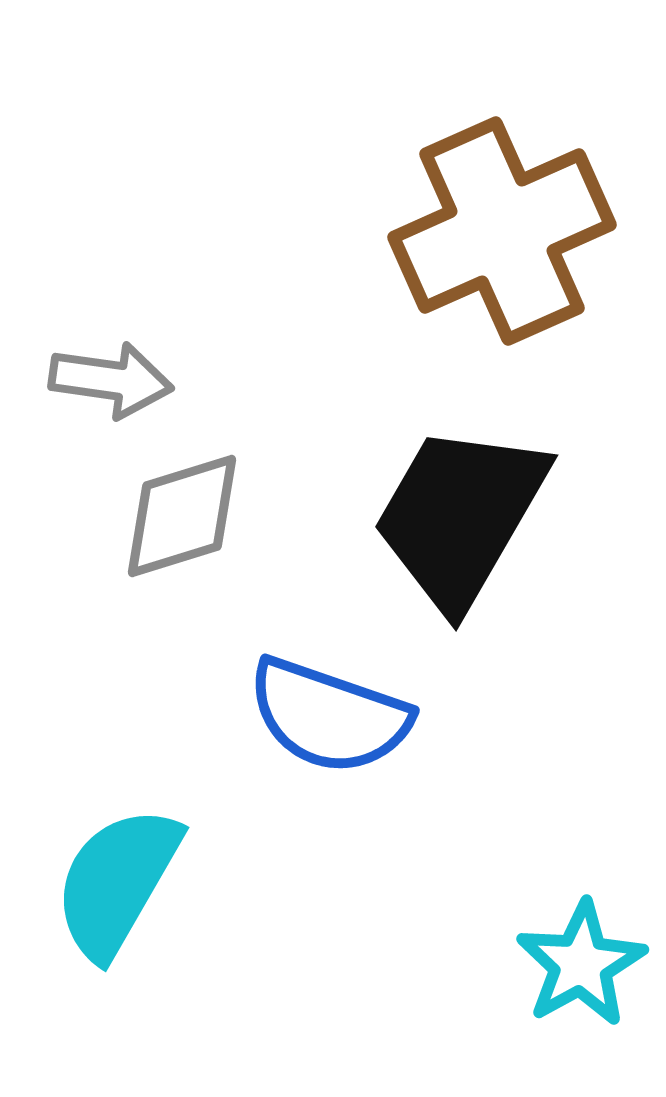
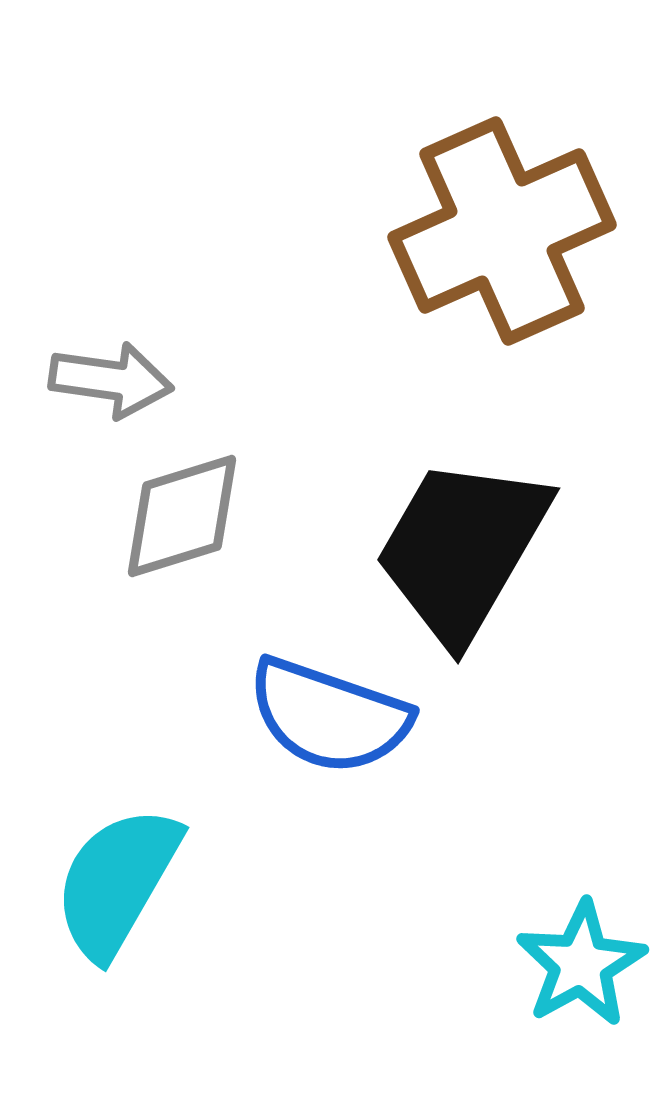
black trapezoid: moved 2 px right, 33 px down
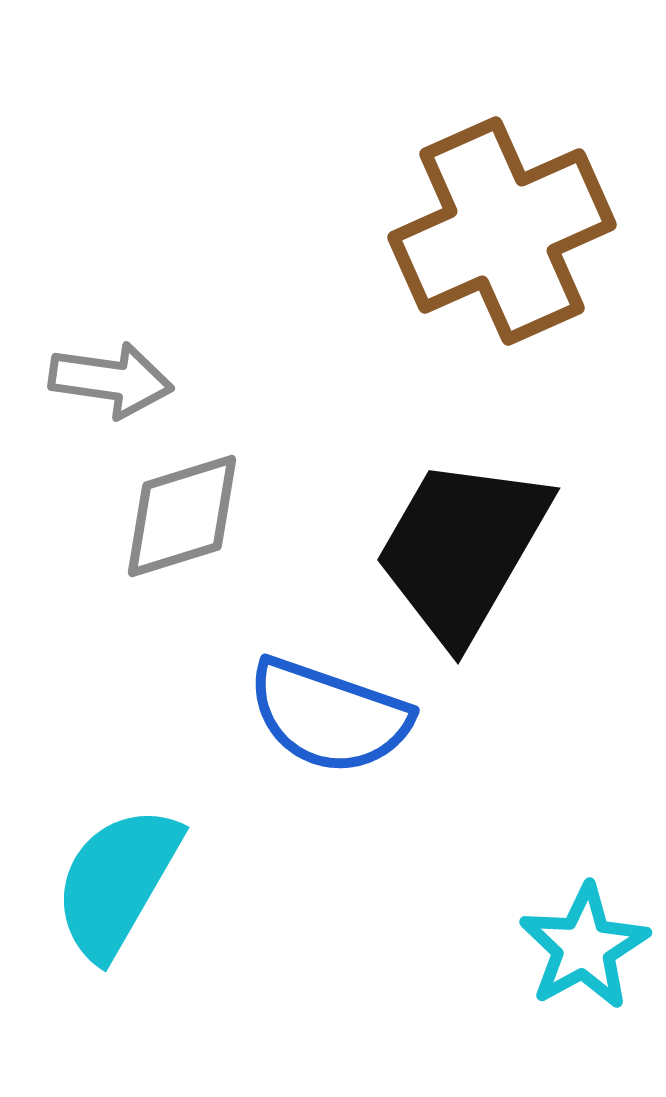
cyan star: moved 3 px right, 17 px up
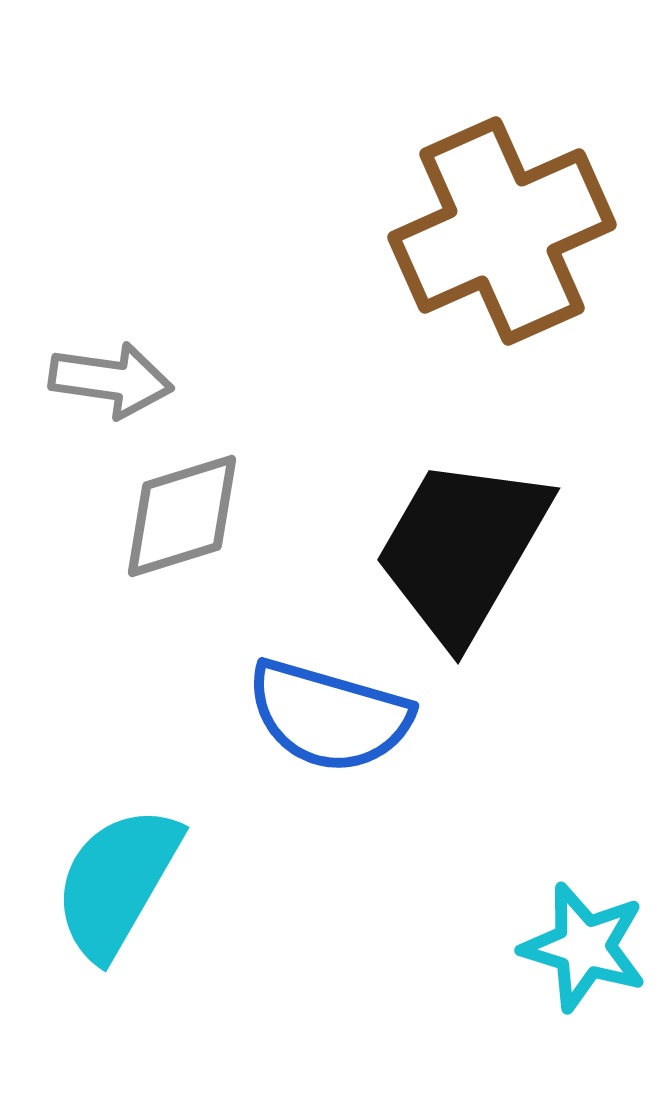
blue semicircle: rotated 3 degrees counterclockwise
cyan star: rotated 26 degrees counterclockwise
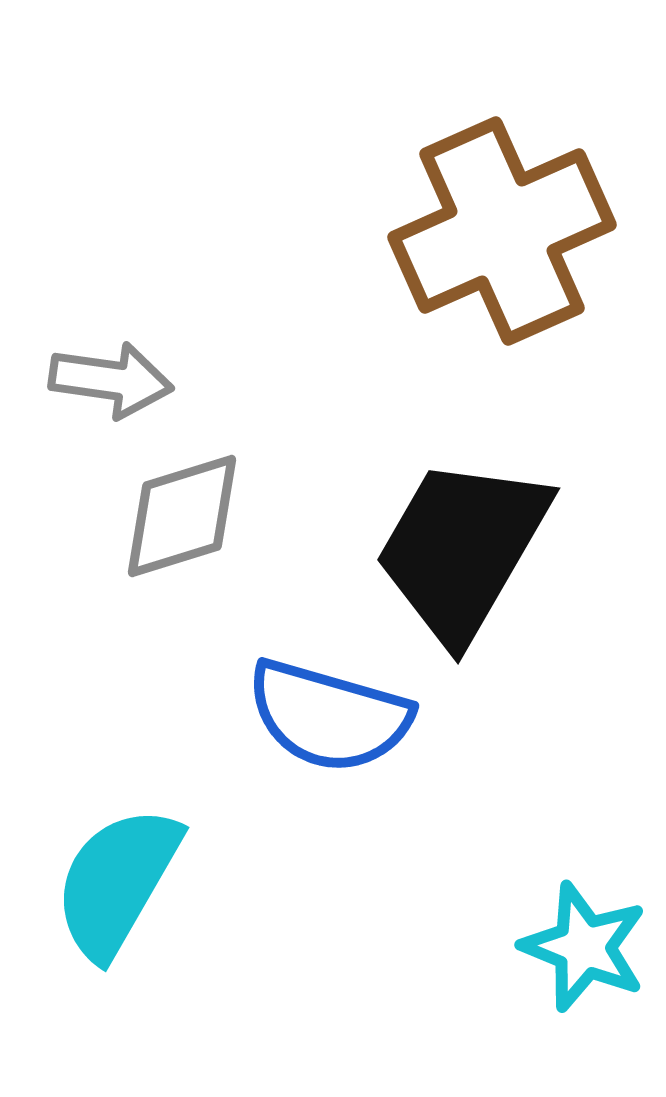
cyan star: rotated 5 degrees clockwise
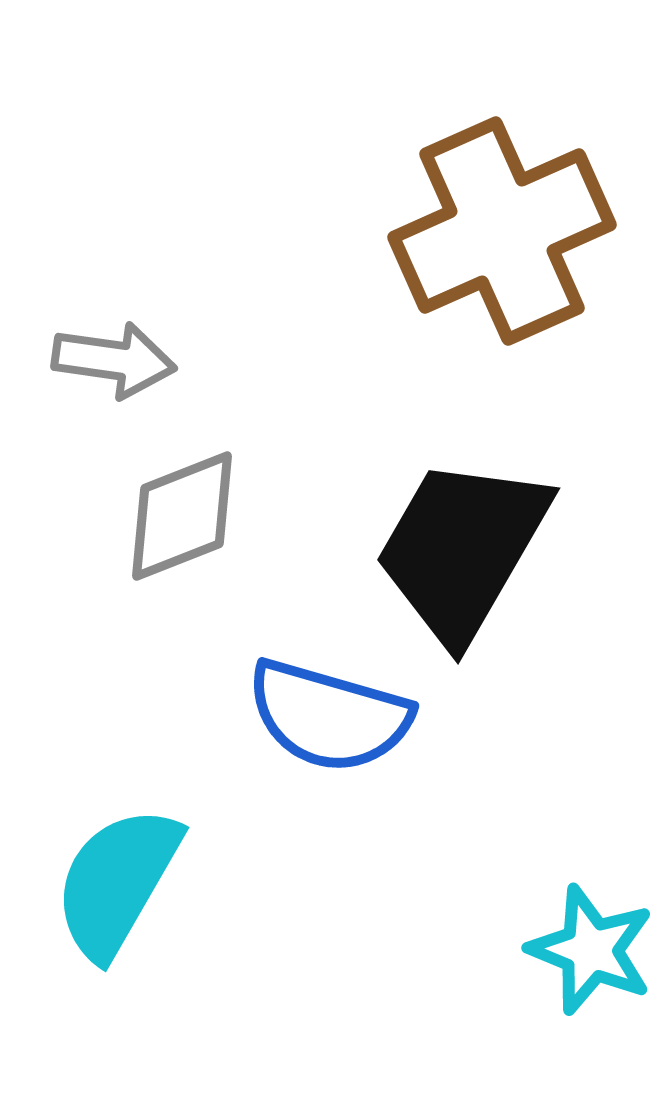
gray arrow: moved 3 px right, 20 px up
gray diamond: rotated 4 degrees counterclockwise
cyan star: moved 7 px right, 3 px down
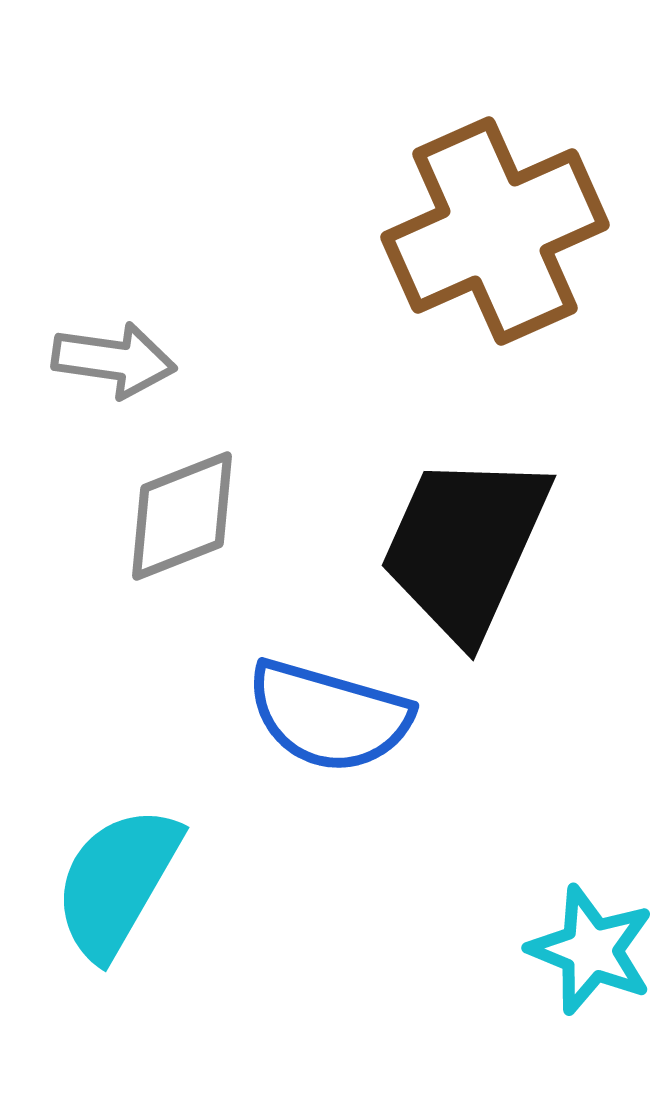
brown cross: moved 7 px left
black trapezoid: moved 3 px right, 3 px up; rotated 6 degrees counterclockwise
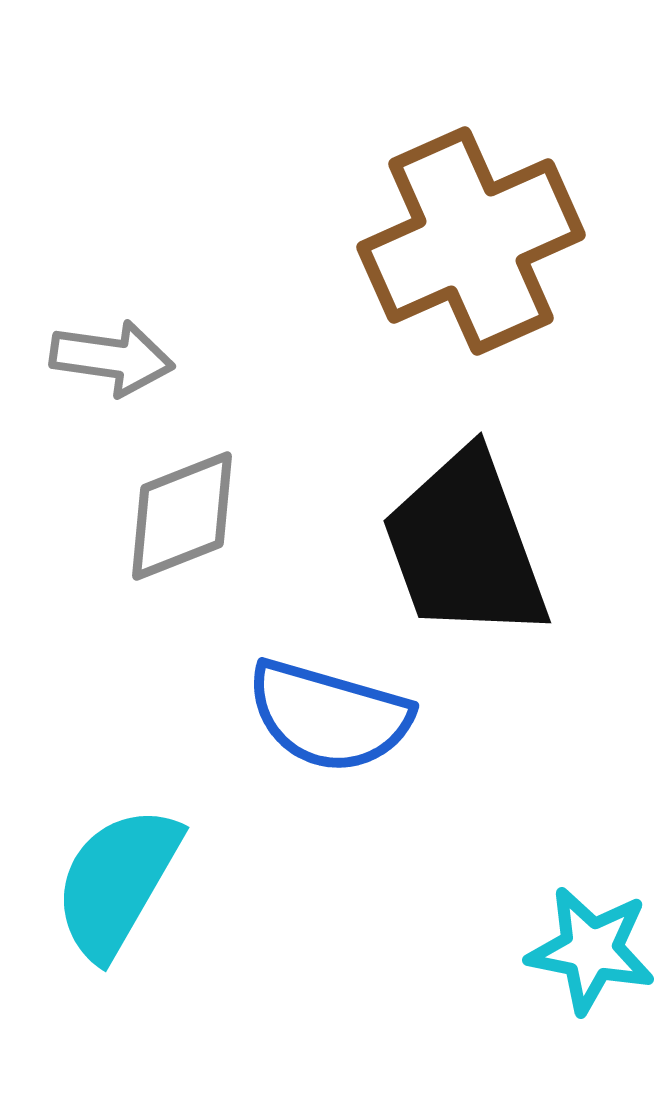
brown cross: moved 24 px left, 10 px down
gray arrow: moved 2 px left, 2 px up
black trapezoid: rotated 44 degrees counterclockwise
cyan star: rotated 11 degrees counterclockwise
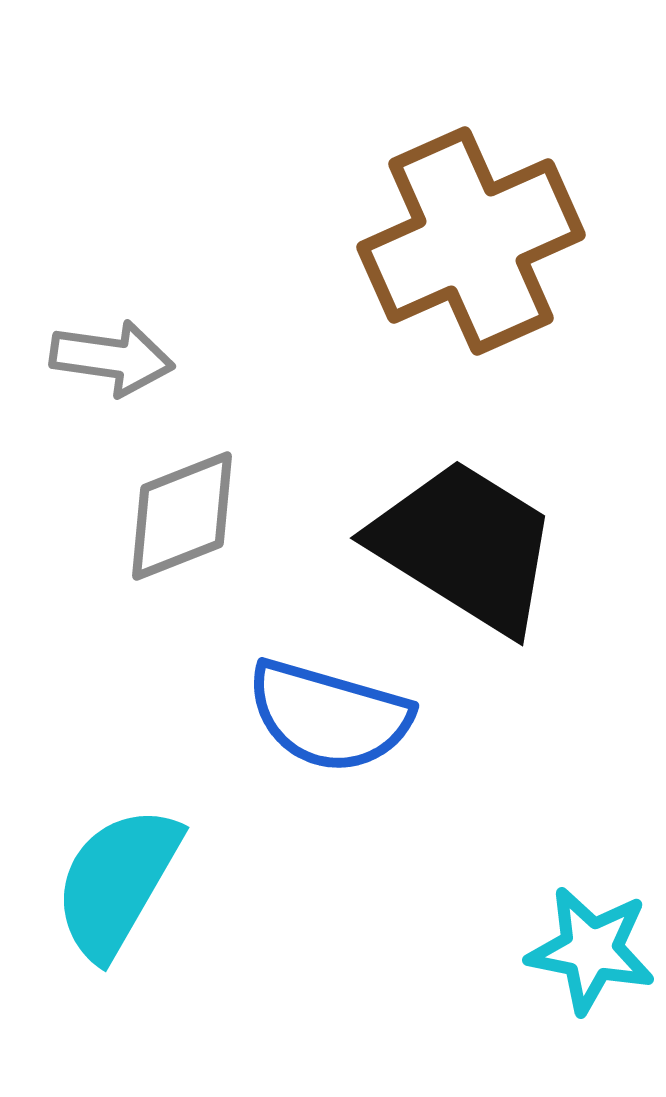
black trapezoid: rotated 142 degrees clockwise
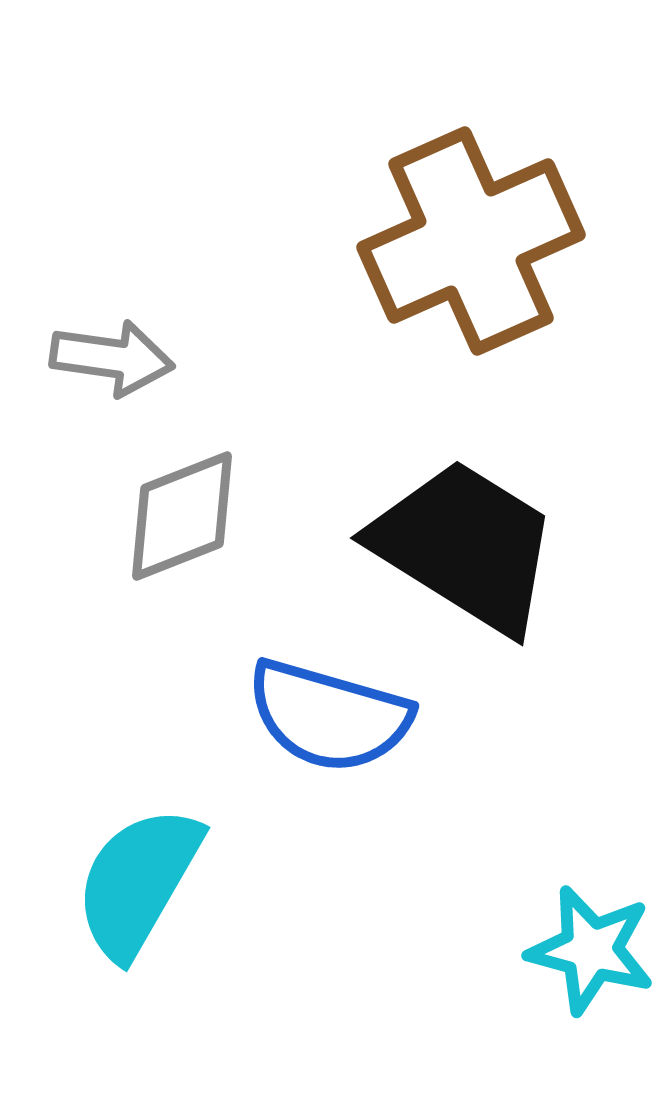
cyan semicircle: moved 21 px right
cyan star: rotated 4 degrees clockwise
